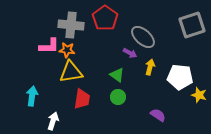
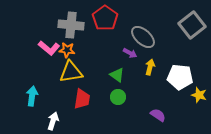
gray square: rotated 20 degrees counterclockwise
pink L-shape: moved 2 px down; rotated 40 degrees clockwise
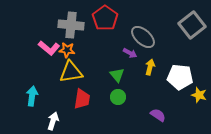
green triangle: rotated 14 degrees clockwise
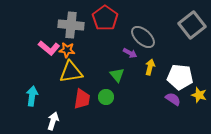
green circle: moved 12 px left
purple semicircle: moved 15 px right, 16 px up
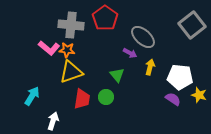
yellow triangle: rotated 10 degrees counterclockwise
cyan arrow: rotated 24 degrees clockwise
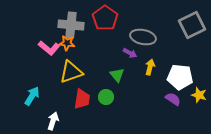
gray square: rotated 12 degrees clockwise
gray ellipse: rotated 30 degrees counterclockwise
orange star: moved 7 px up
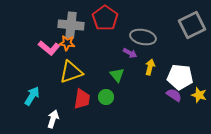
purple semicircle: moved 1 px right, 4 px up
white arrow: moved 2 px up
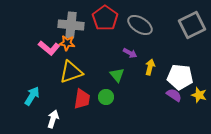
gray ellipse: moved 3 px left, 12 px up; rotated 20 degrees clockwise
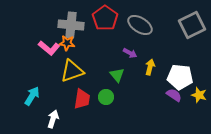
yellow triangle: moved 1 px right, 1 px up
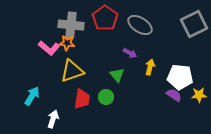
gray square: moved 2 px right, 1 px up
yellow star: rotated 21 degrees counterclockwise
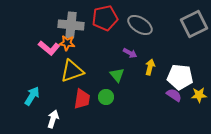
red pentagon: rotated 25 degrees clockwise
